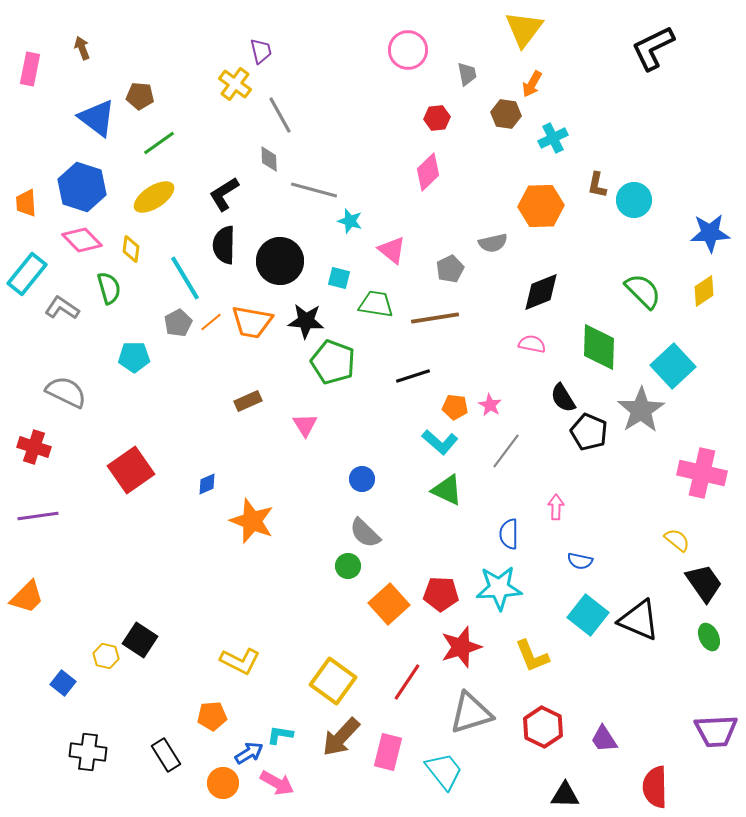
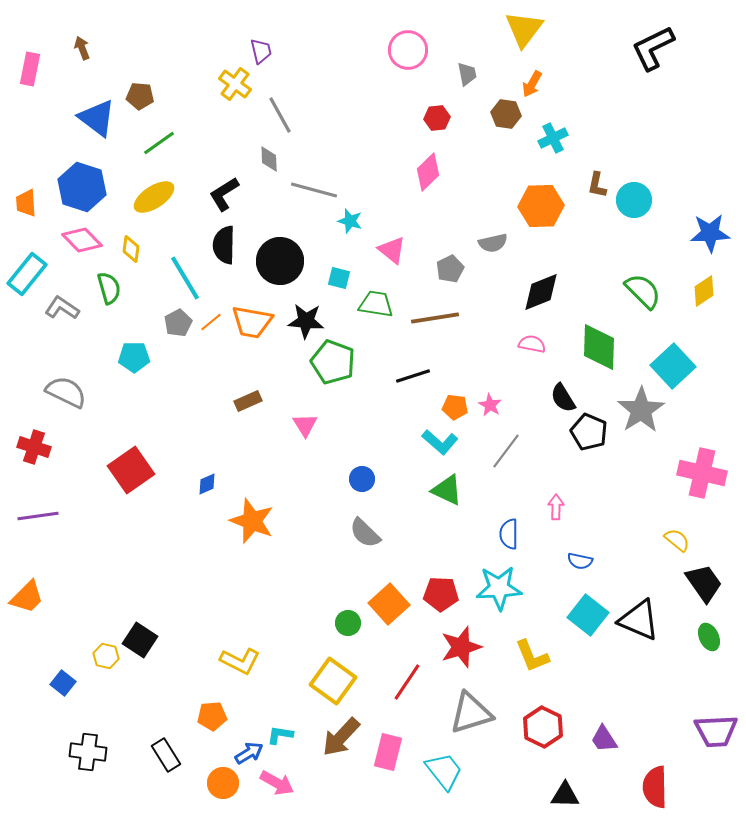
green circle at (348, 566): moved 57 px down
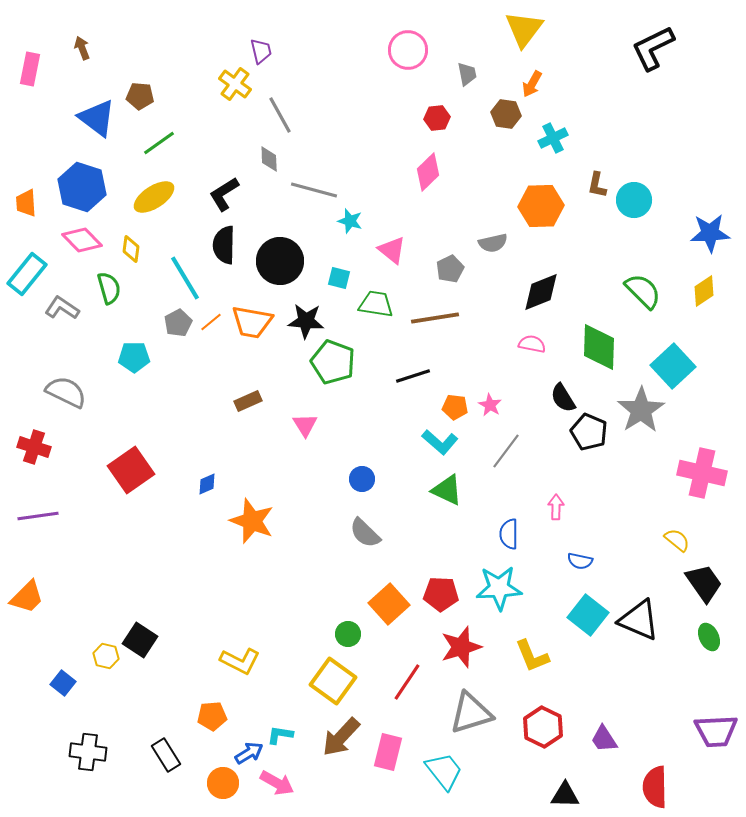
green circle at (348, 623): moved 11 px down
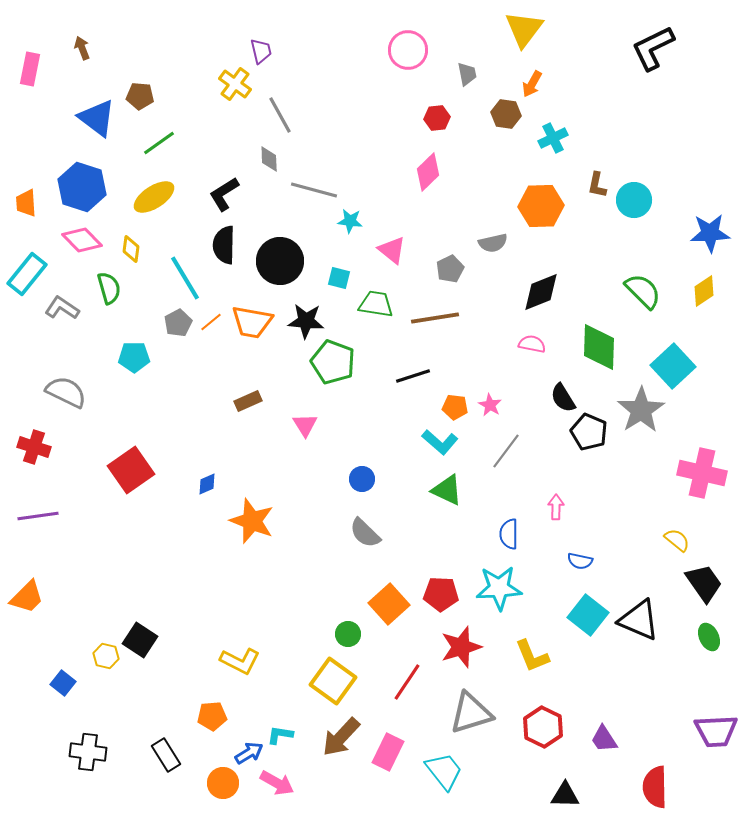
cyan star at (350, 221): rotated 10 degrees counterclockwise
pink rectangle at (388, 752): rotated 12 degrees clockwise
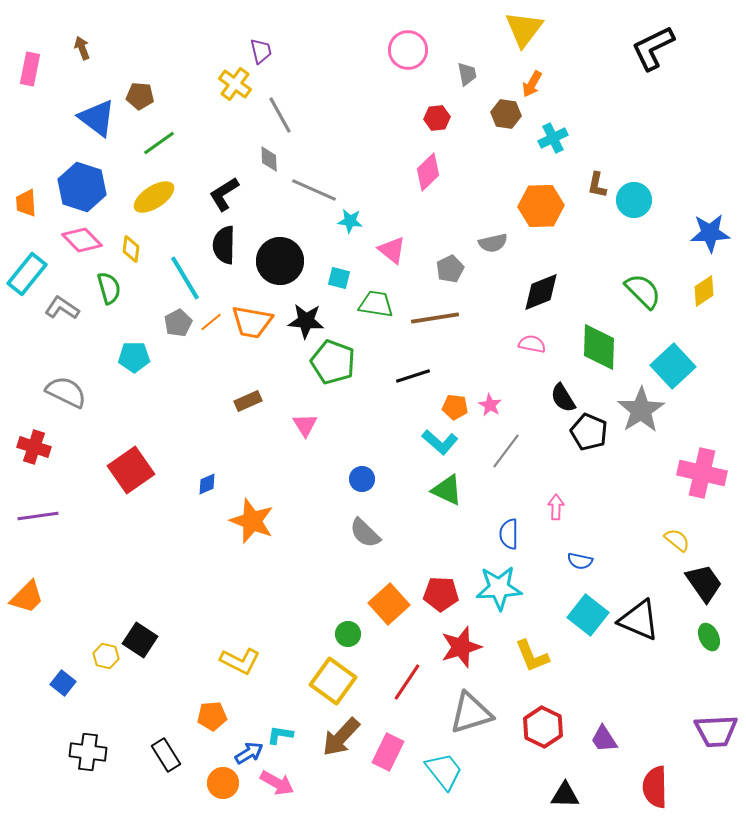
gray line at (314, 190): rotated 9 degrees clockwise
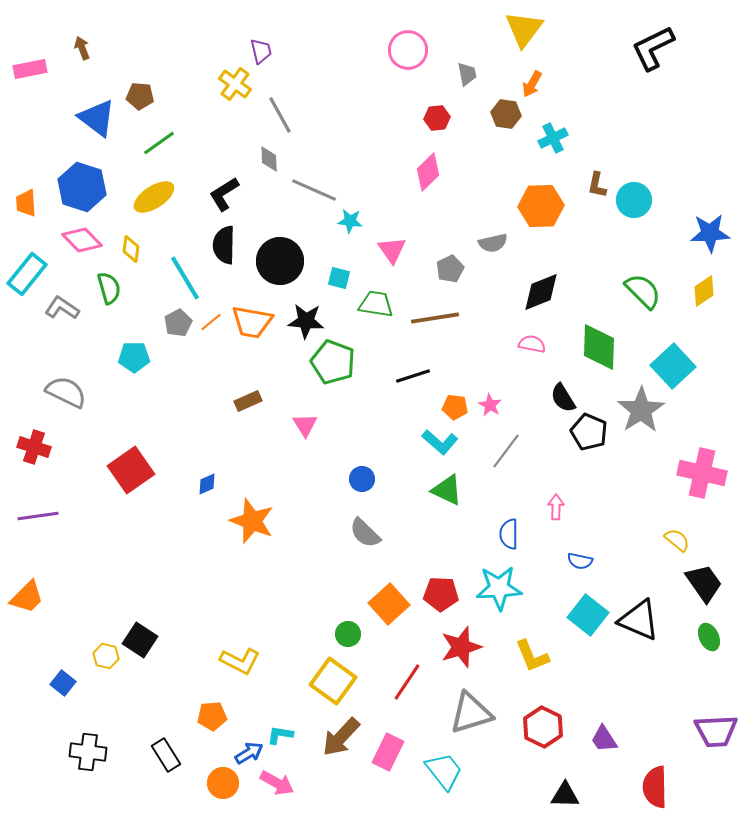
pink rectangle at (30, 69): rotated 68 degrees clockwise
pink triangle at (392, 250): rotated 16 degrees clockwise
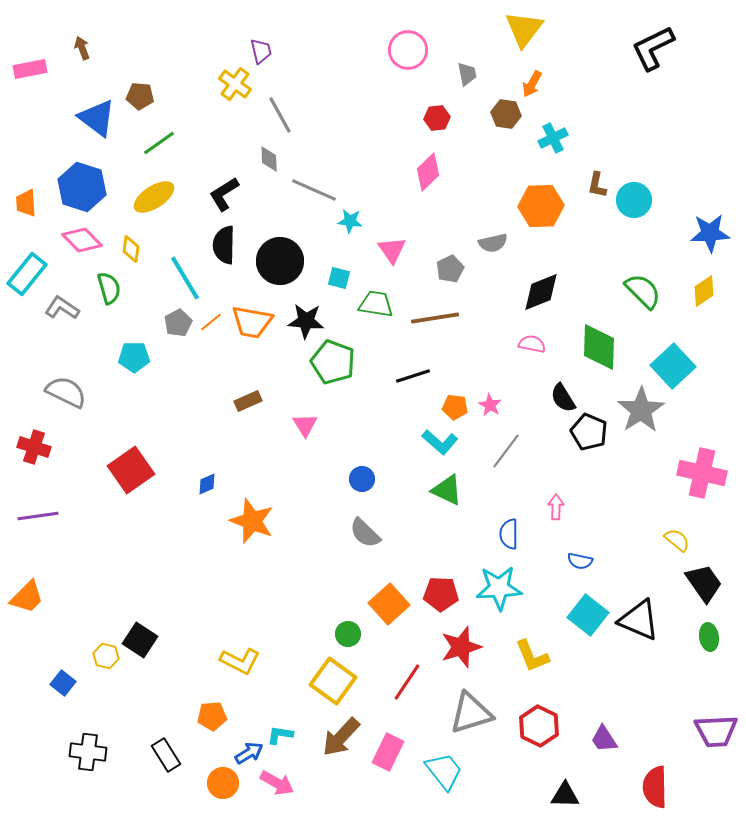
green ellipse at (709, 637): rotated 16 degrees clockwise
red hexagon at (543, 727): moved 4 px left, 1 px up
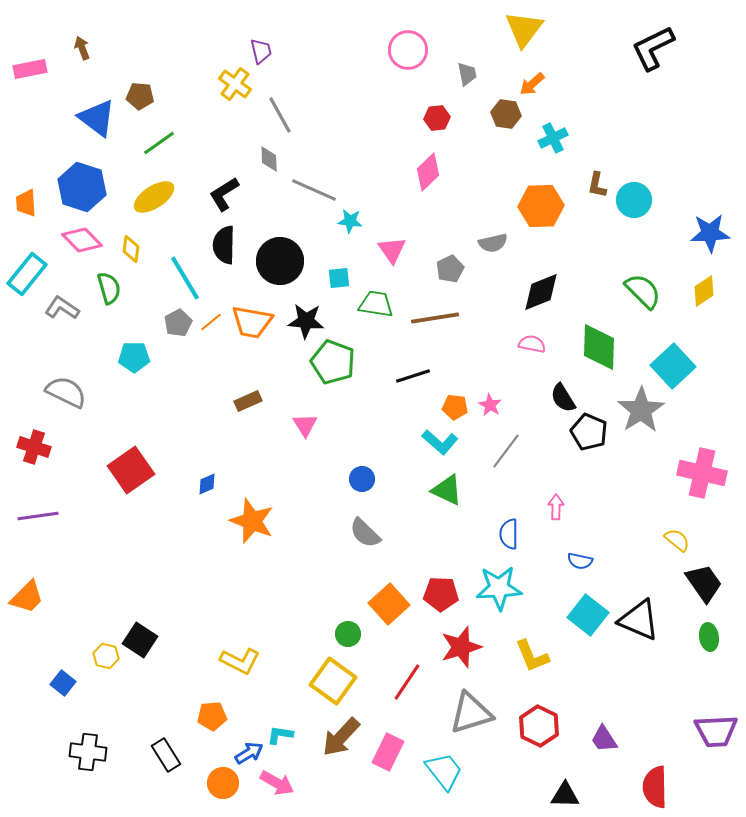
orange arrow at (532, 84): rotated 20 degrees clockwise
cyan square at (339, 278): rotated 20 degrees counterclockwise
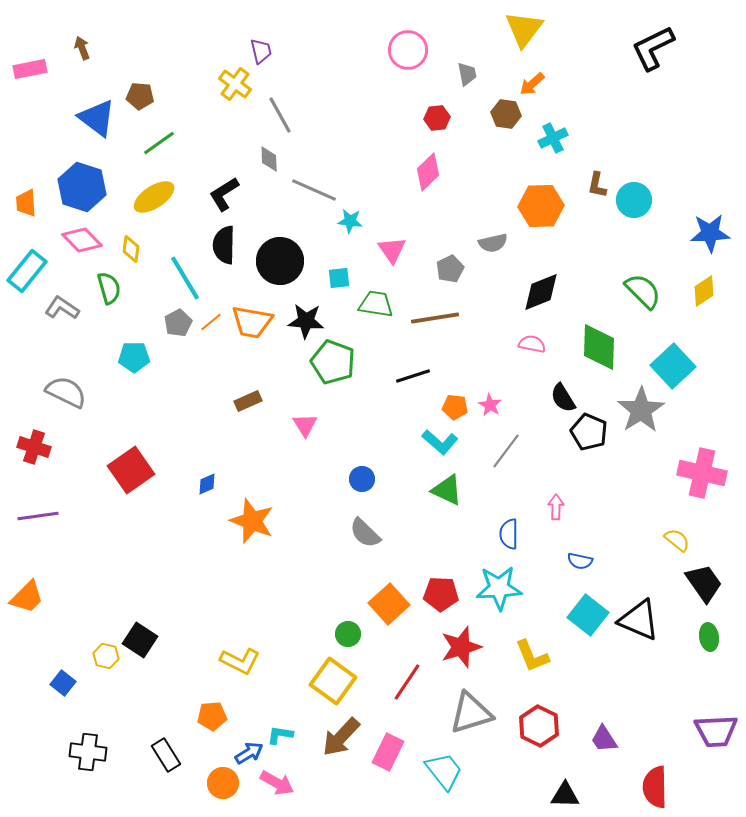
cyan rectangle at (27, 274): moved 3 px up
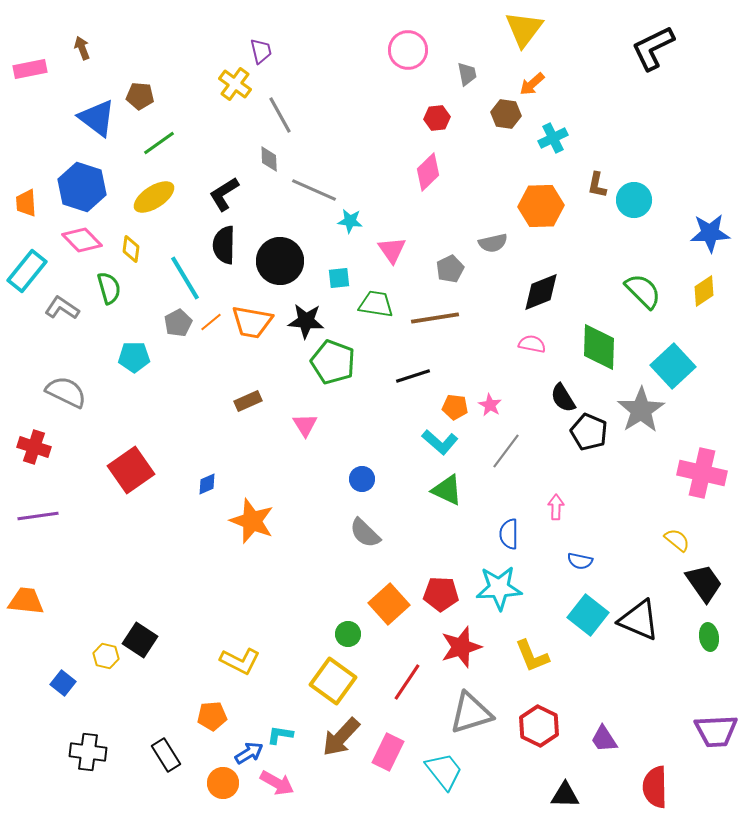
orange trapezoid at (27, 597): moved 1 px left, 4 px down; rotated 129 degrees counterclockwise
